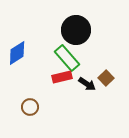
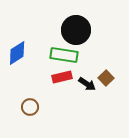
green rectangle: moved 3 px left, 3 px up; rotated 40 degrees counterclockwise
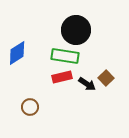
green rectangle: moved 1 px right, 1 px down
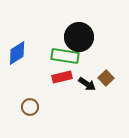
black circle: moved 3 px right, 7 px down
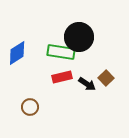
green rectangle: moved 4 px left, 4 px up
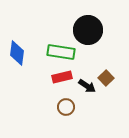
black circle: moved 9 px right, 7 px up
blue diamond: rotated 50 degrees counterclockwise
black arrow: moved 2 px down
brown circle: moved 36 px right
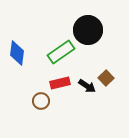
green rectangle: rotated 44 degrees counterclockwise
red rectangle: moved 2 px left, 6 px down
brown circle: moved 25 px left, 6 px up
